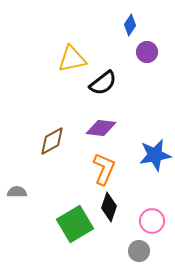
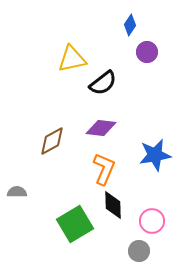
black diamond: moved 4 px right, 2 px up; rotated 20 degrees counterclockwise
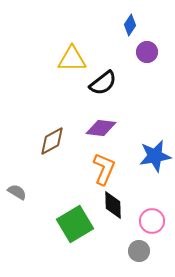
yellow triangle: rotated 12 degrees clockwise
blue star: moved 1 px down
gray semicircle: rotated 30 degrees clockwise
